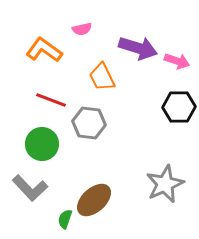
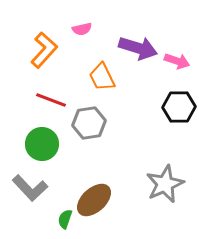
orange L-shape: rotated 96 degrees clockwise
gray hexagon: rotated 16 degrees counterclockwise
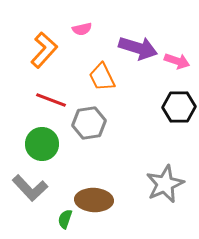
brown ellipse: rotated 45 degrees clockwise
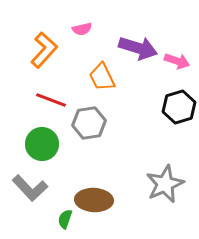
black hexagon: rotated 16 degrees counterclockwise
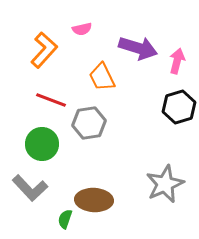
pink arrow: rotated 95 degrees counterclockwise
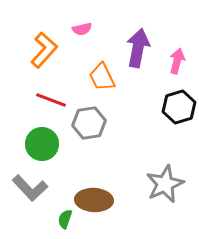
purple arrow: rotated 96 degrees counterclockwise
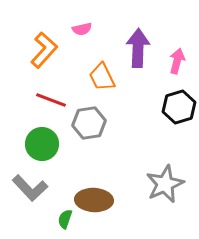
purple arrow: rotated 9 degrees counterclockwise
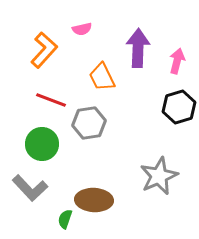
gray star: moved 6 px left, 8 px up
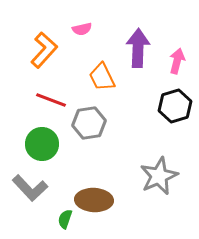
black hexagon: moved 4 px left, 1 px up
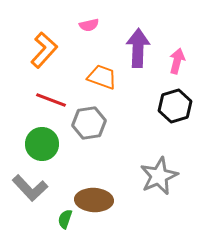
pink semicircle: moved 7 px right, 4 px up
orange trapezoid: rotated 136 degrees clockwise
